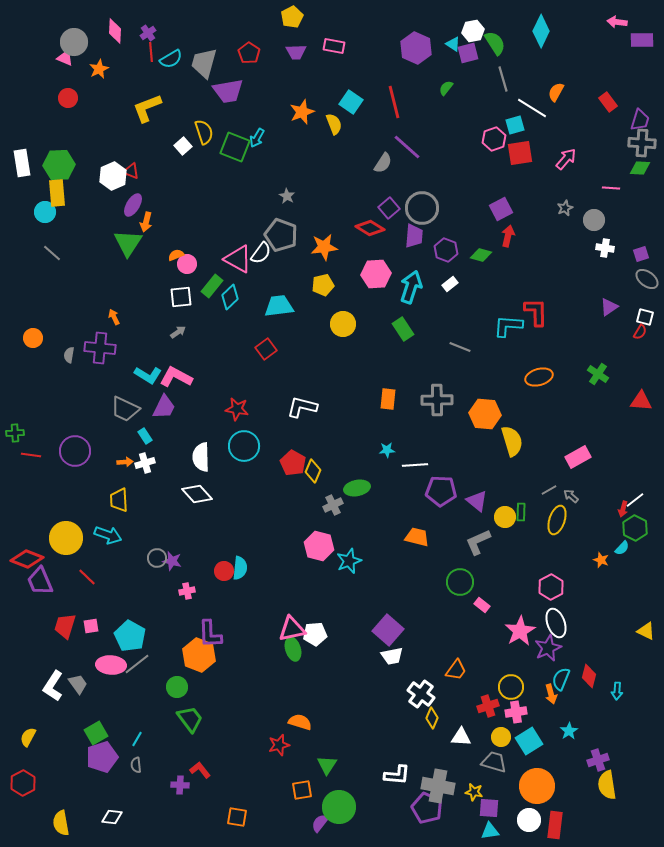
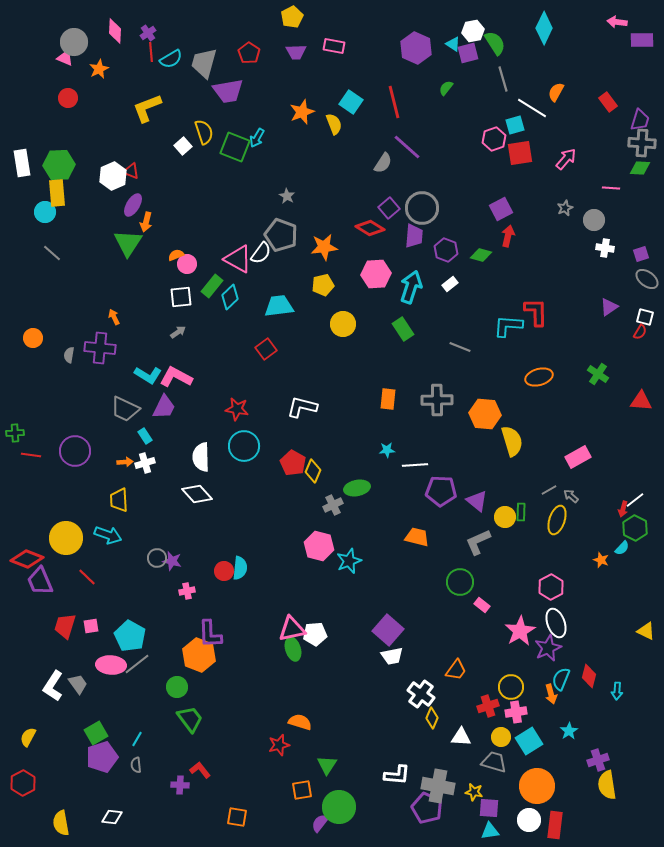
cyan diamond at (541, 31): moved 3 px right, 3 px up
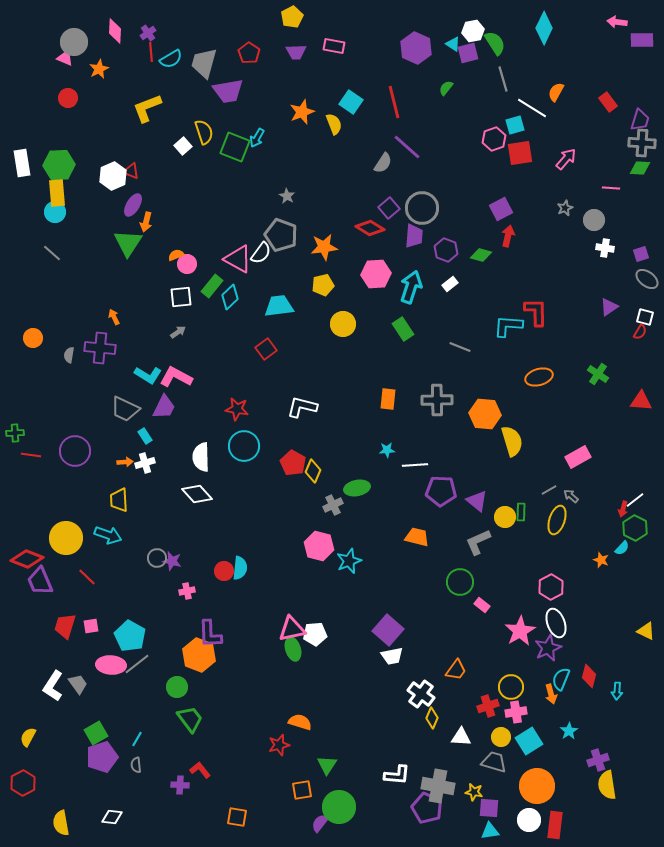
cyan circle at (45, 212): moved 10 px right
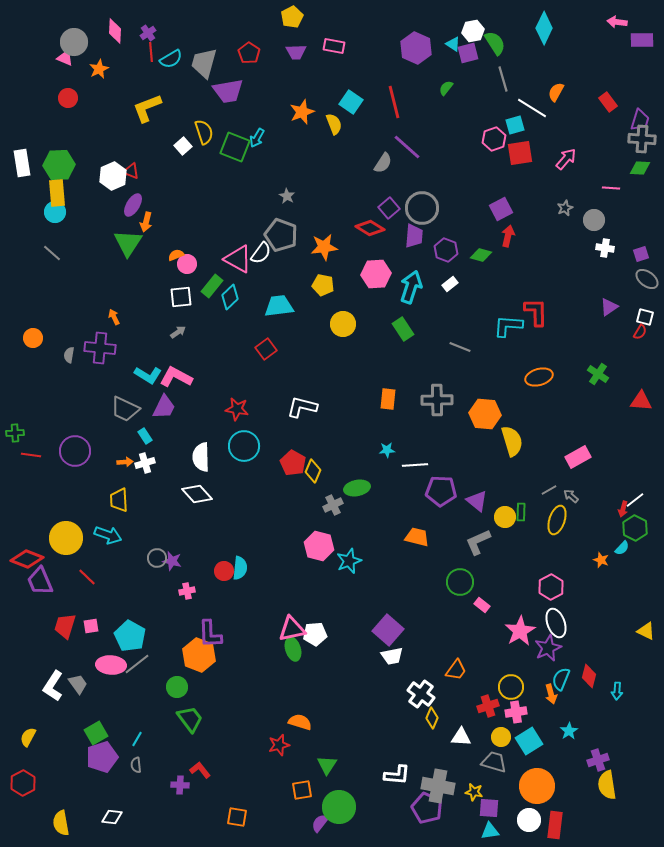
gray cross at (642, 143): moved 4 px up
yellow pentagon at (323, 285): rotated 25 degrees clockwise
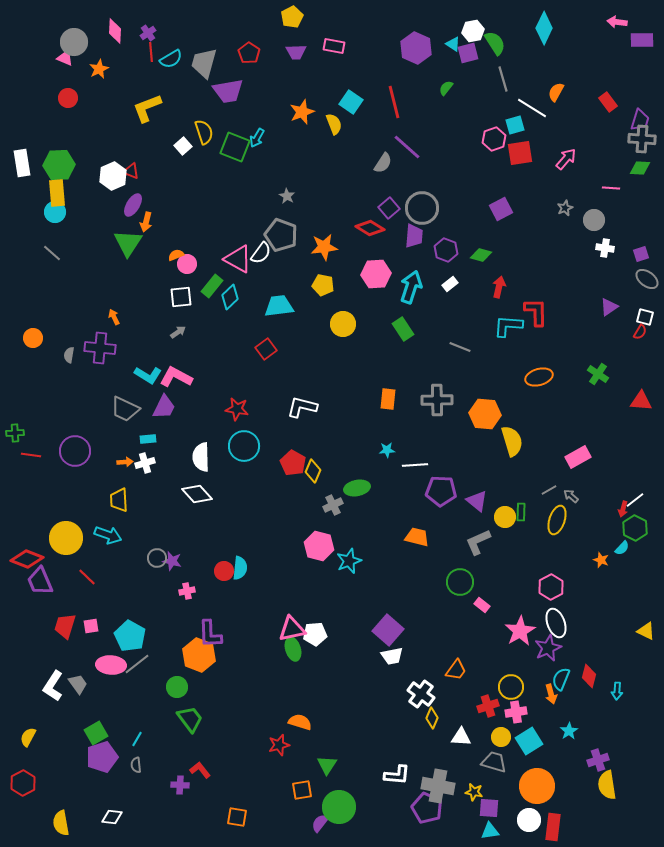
red arrow at (508, 236): moved 9 px left, 51 px down
cyan rectangle at (145, 436): moved 3 px right, 3 px down; rotated 63 degrees counterclockwise
red rectangle at (555, 825): moved 2 px left, 2 px down
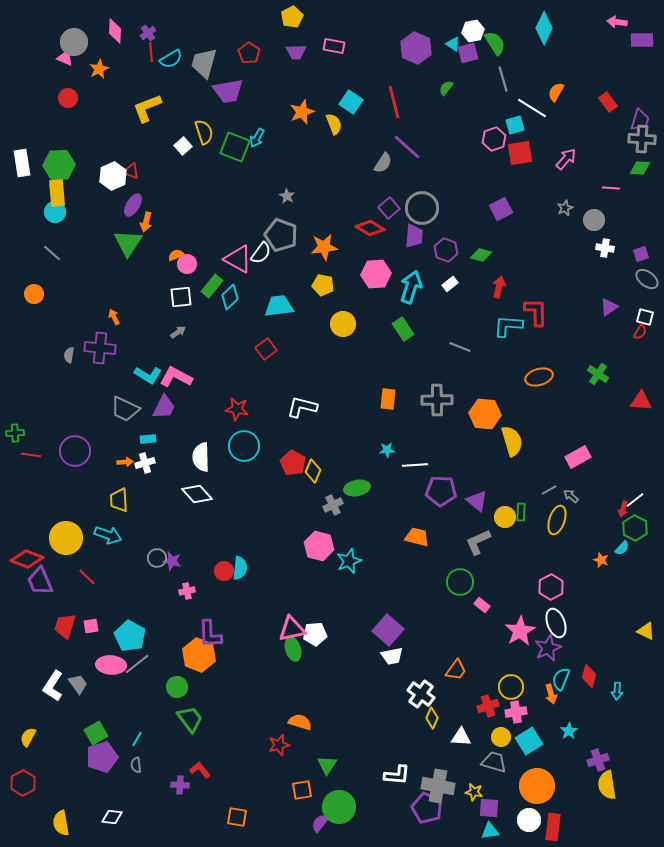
orange circle at (33, 338): moved 1 px right, 44 px up
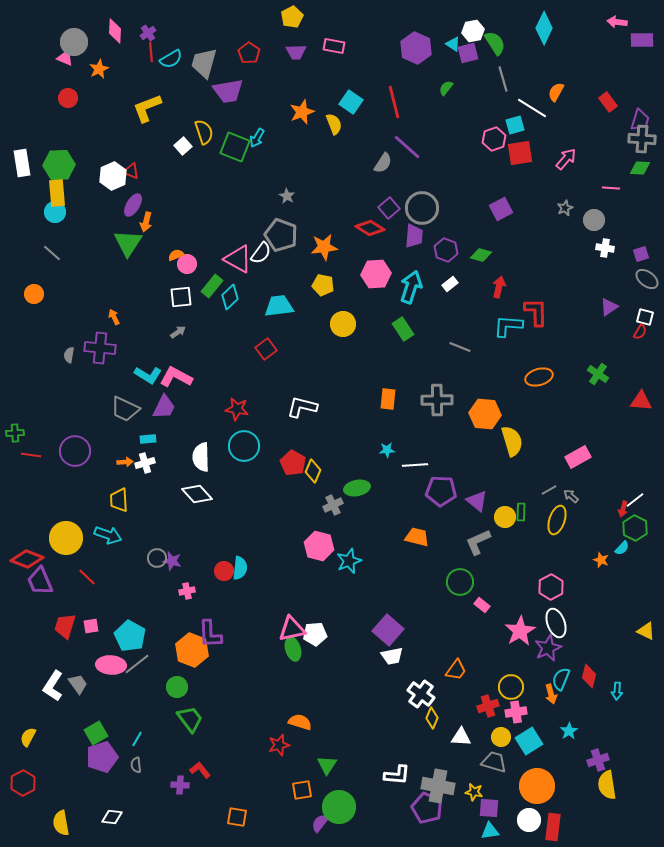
orange hexagon at (199, 655): moved 7 px left, 5 px up
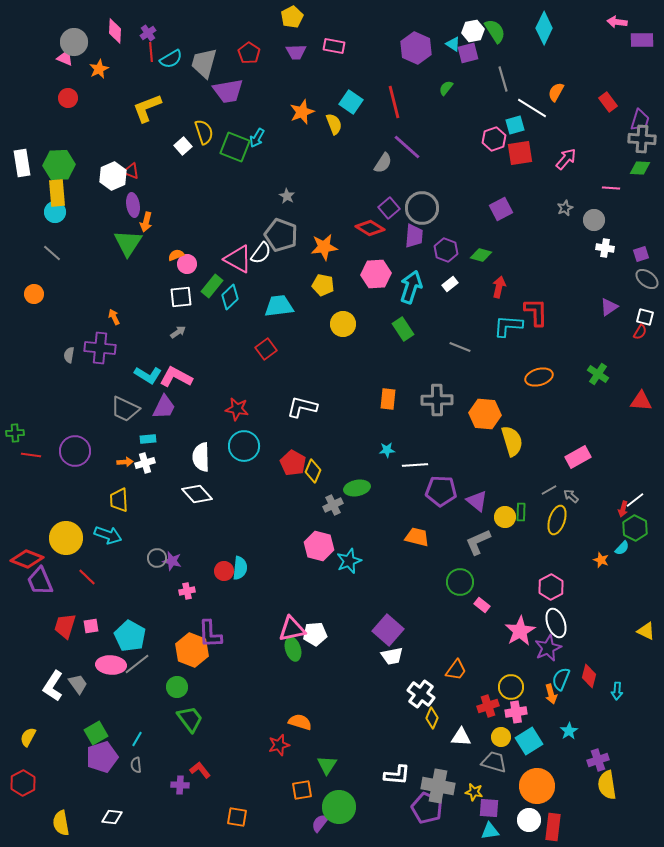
green semicircle at (495, 43): moved 12 px up
purple ellipse at (133, 205): rotated 40 degrees counterclockwise
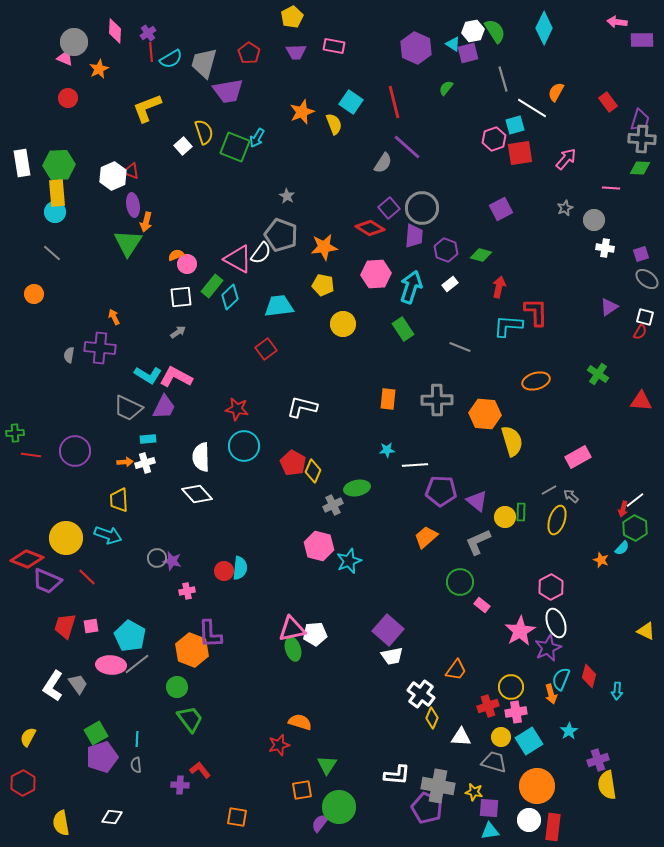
orange ellipse at (539, 377): moved 3 px left, 4 px down
gray trapezoid at (125, 409): moved 3 px right, 1 px up
orange trapezoid at (417, 537): moved 9 px right; rotated 55 degrees counterclockwise
purple trapezoid at (40, 581): moved 7 px right; rotated 44 degrees counterclockwise
cyan line at (137, 739): rotated 28 degrees counterclockwise
